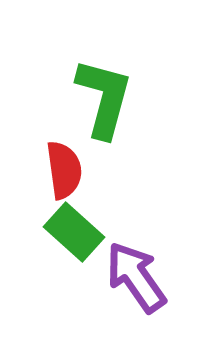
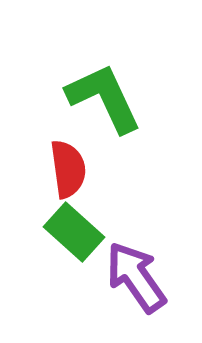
green L-shape: rotated 40 degrees counterclockwise
red semicircle: moved 4 px right, 1 px up
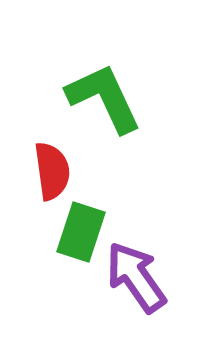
red semicircle: moved 16 px left, 2 px down
green rectangle: moved 7 px right; rotated 66 degrees clockwise
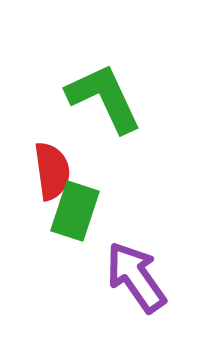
green rectangle: moved 6 px left, 21 px up
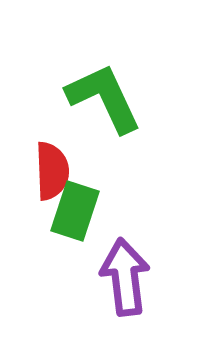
red semicircle: rotated 6 degrees clockwise
purple arrow: moved 11 px left; rotated 28 degrees clockwise
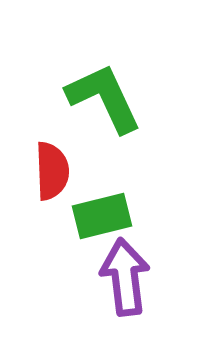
green rectangle: moved 27 px right, 5 px down; rotated 58 degrees clockwise
